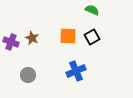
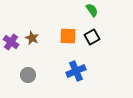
green semicircle: rotated 32 degrees clockwise
purple cross: rotated 14 degrees clockwise
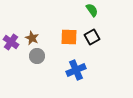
orange square: moved 1 px right, 1 px down
blue cross: moved 1 px up
gray circle: moved 9 px right, 19 px up
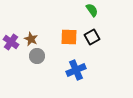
brown star: moved 1 px left, 1 px down
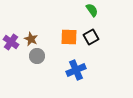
black square: moved 1 px left
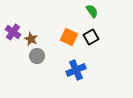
green semicircle: moved 1 px down
orange square: rotated 24 degrees clockwise
purple cross: moved 2 px right, 10 px up
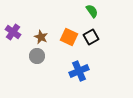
brown star: moved 10 px right, 2 px up
blue cross: moved 3 px right, 1 px down
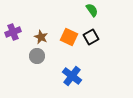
green semicircle: moved 1 px up
purple cross: rotated 35 degrees clockwise
blue cross: moved 7 px left, 5 px down; rotated 30 degrees counterclockwise
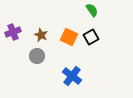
brown star: moved 2 px up
